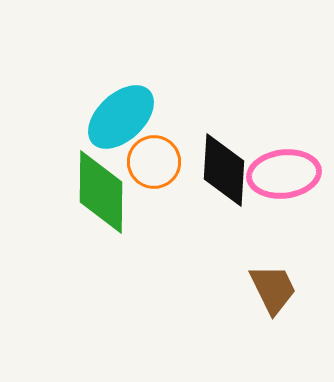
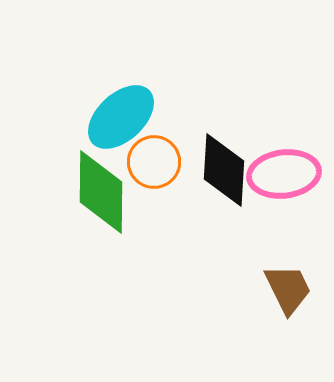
brown trapezoid: moved 15 px right
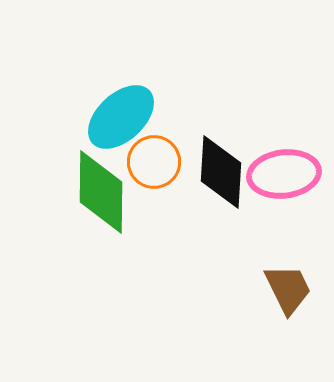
black diamond: moved 3 px left, 2 px down
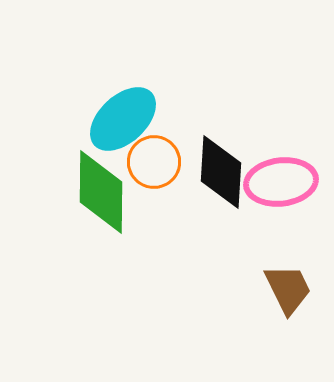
cyan ellipse: moved 2 px right, 2 px down
pink ellipse: moved 3 px left, 8 px down
